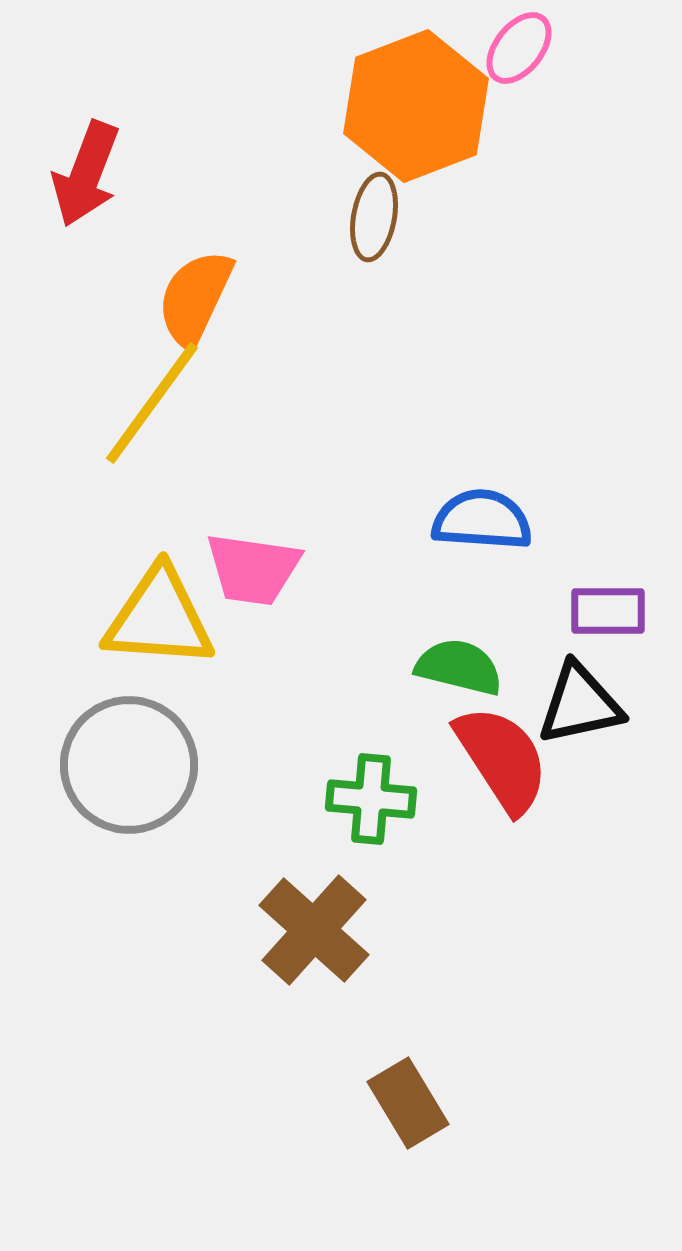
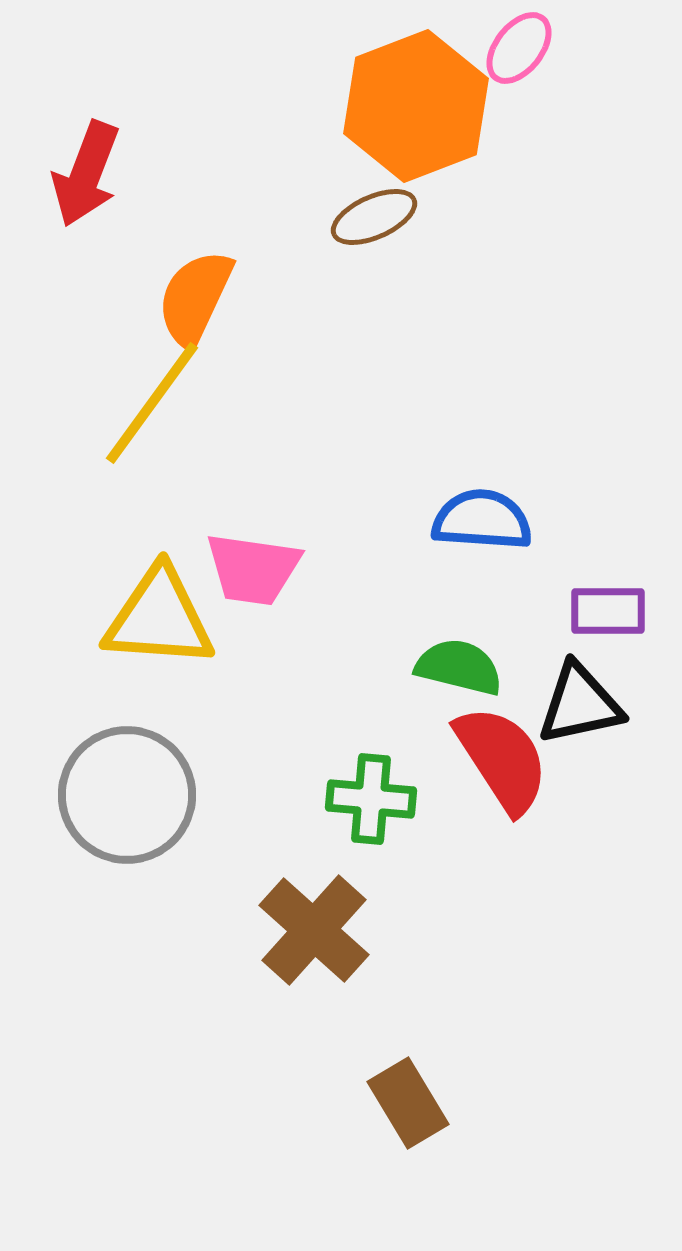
brown ellipse: rotated 56 degrees clockwise
gray circle: moved 2 px left, 30 px down
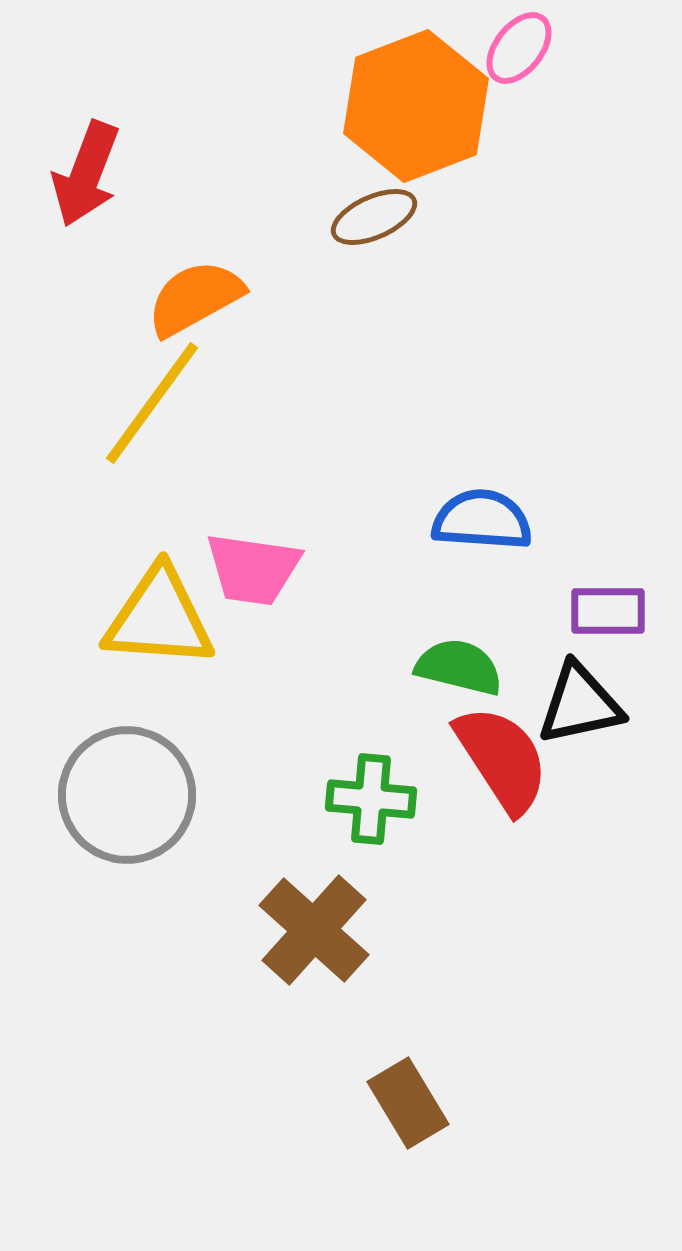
orange semicircle: rotated 36 degrees clockwise
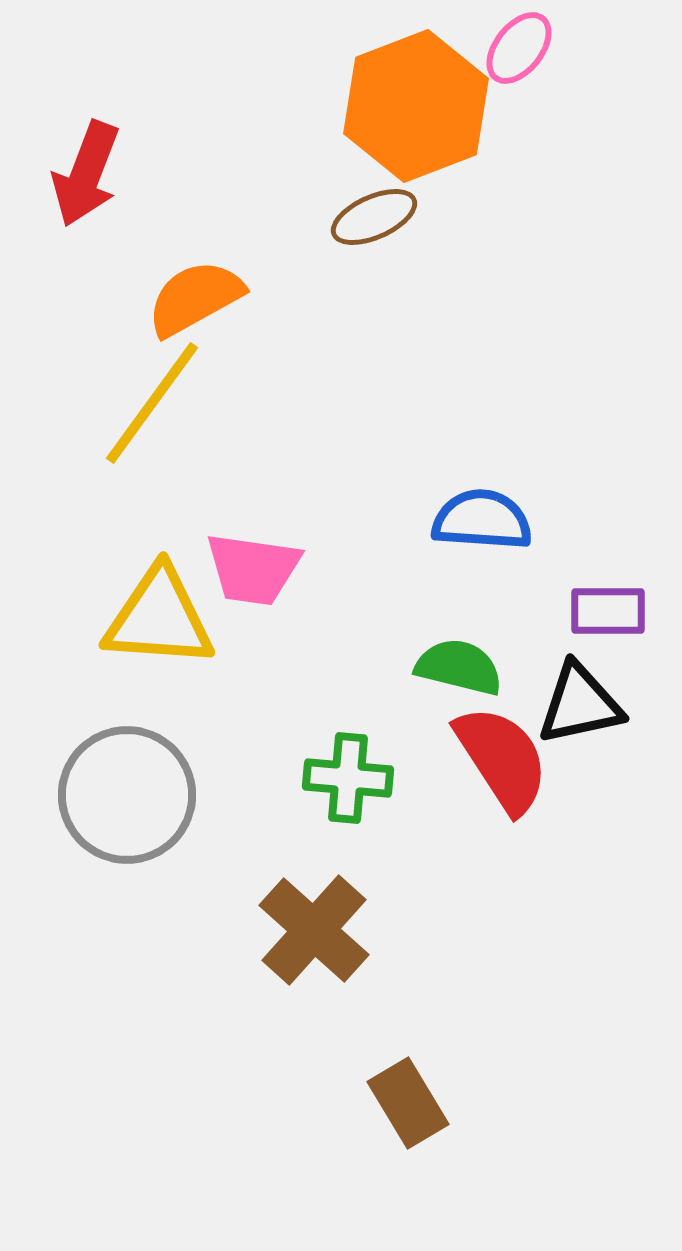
green cross: moved 23 px left, 21 px up
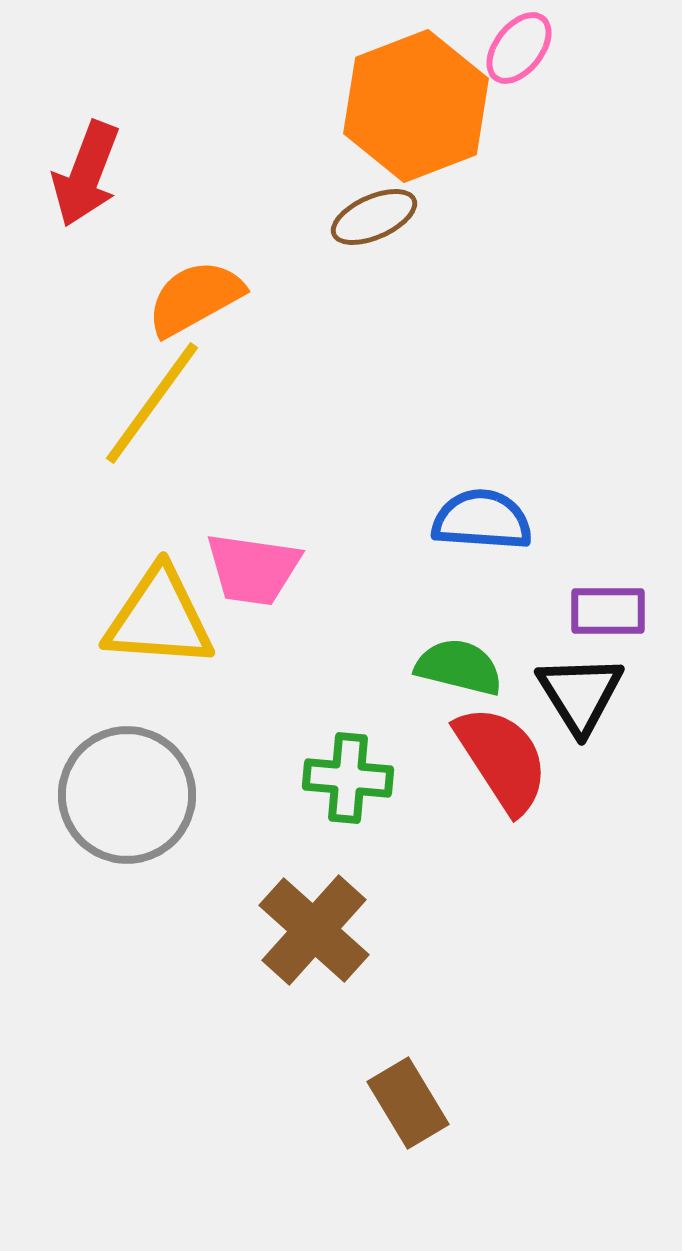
black triangle: moved 10 px up; rotated 50 degrees counterclockwise
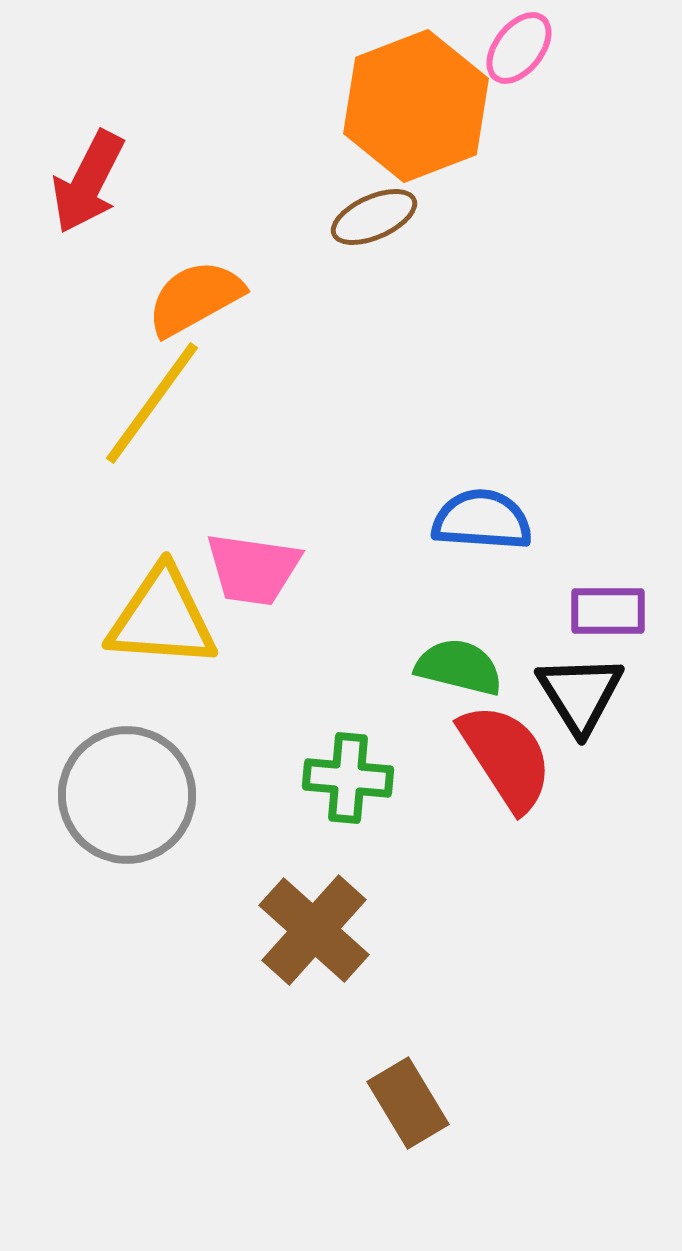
red arrow: moved 2 px right, 8 px down; rotated 6 degrees clockwise
yellow triangle: moved 3 px right
red semicircle: moved 4 px right, 2 px up
